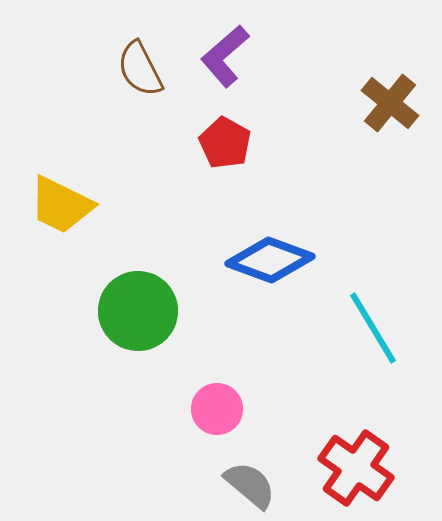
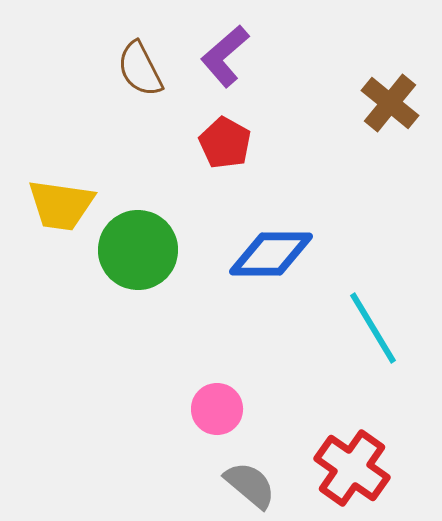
yellow trapezoid: rotated 18 degrees counterclockwise
blue diamond: moved 1 px right, 6 px up; rotated 20 degrees counterclockwise
green circle: moved 61 px up
red cross: moved 4 px left
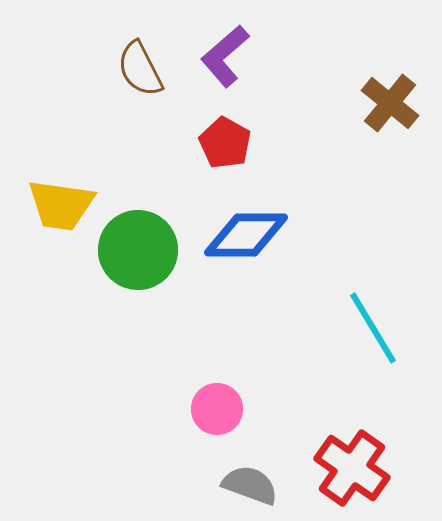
blue diamond: moved 25 px left, 19 px up
gray semicircle: rotated 20 degrees counterclockwise
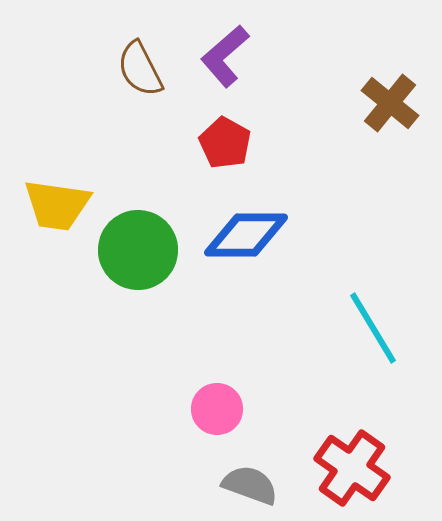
yellow trapezoid: moved 4 px left
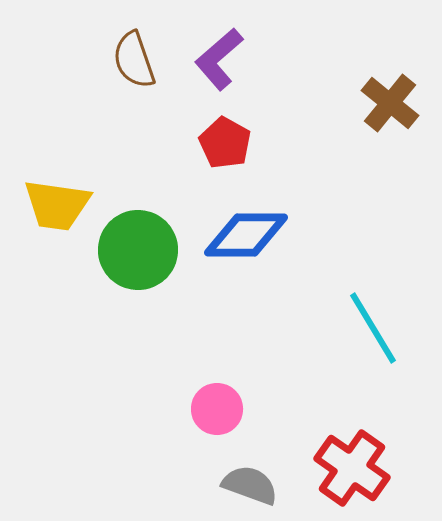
purple L-shape: moved 6 px left, 3 px down
brown semicircle: moved 6 px left, 9 px up; rotated 8 degrees clockwise
